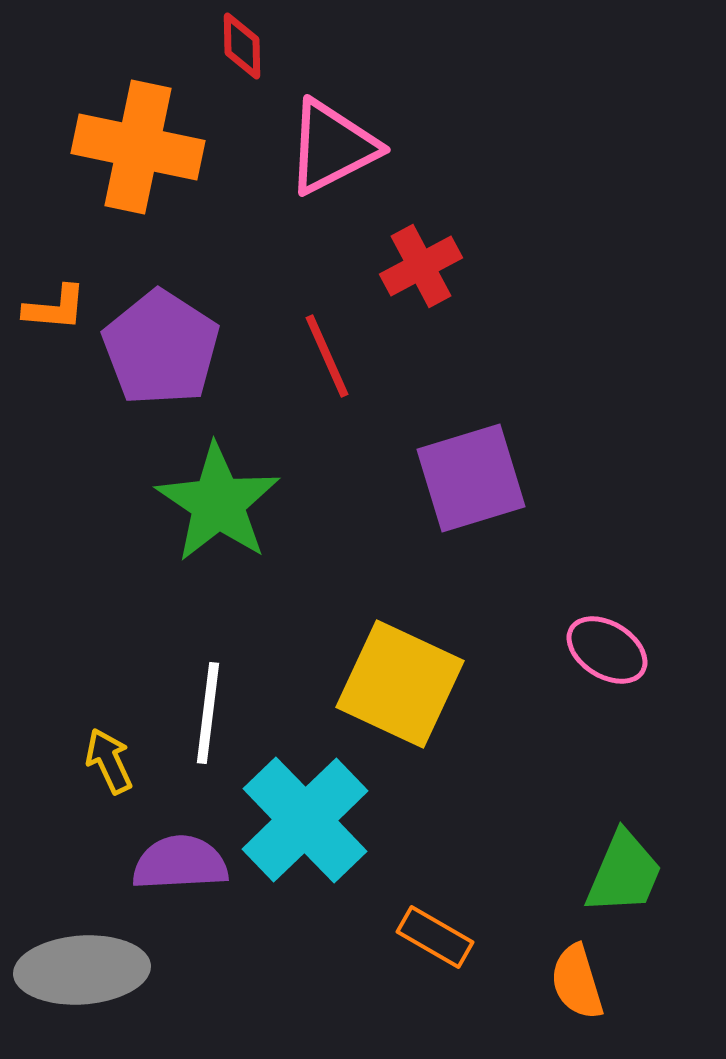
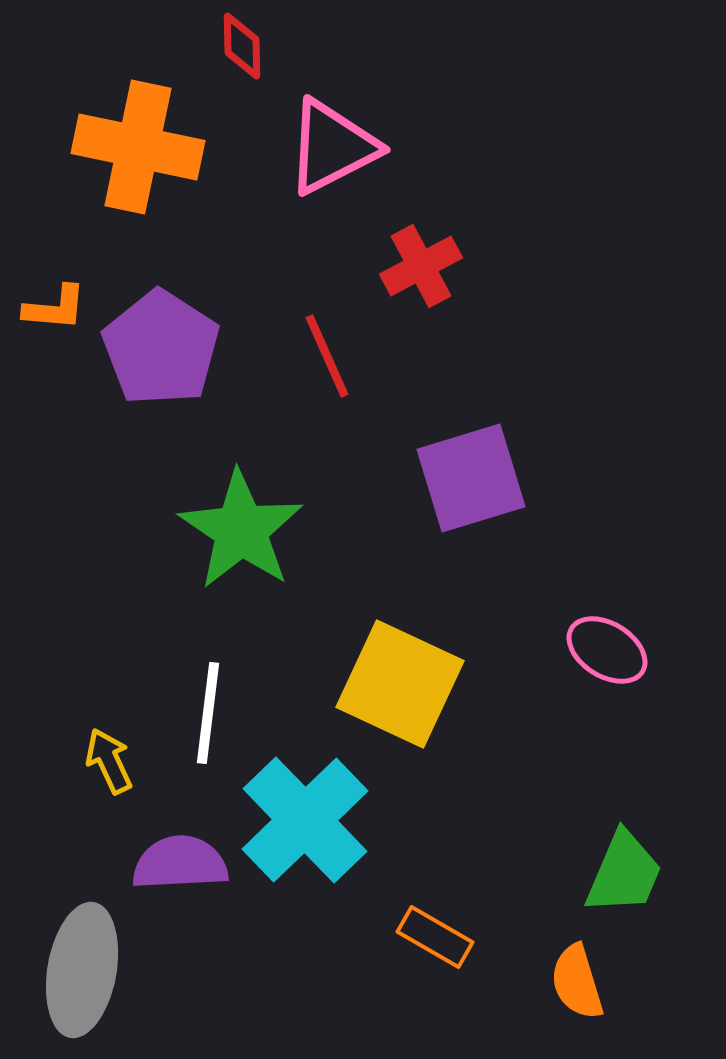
green star: moved 23 px right, 27 px down
gray ellipse: rotated 76 degrees counterclockwise
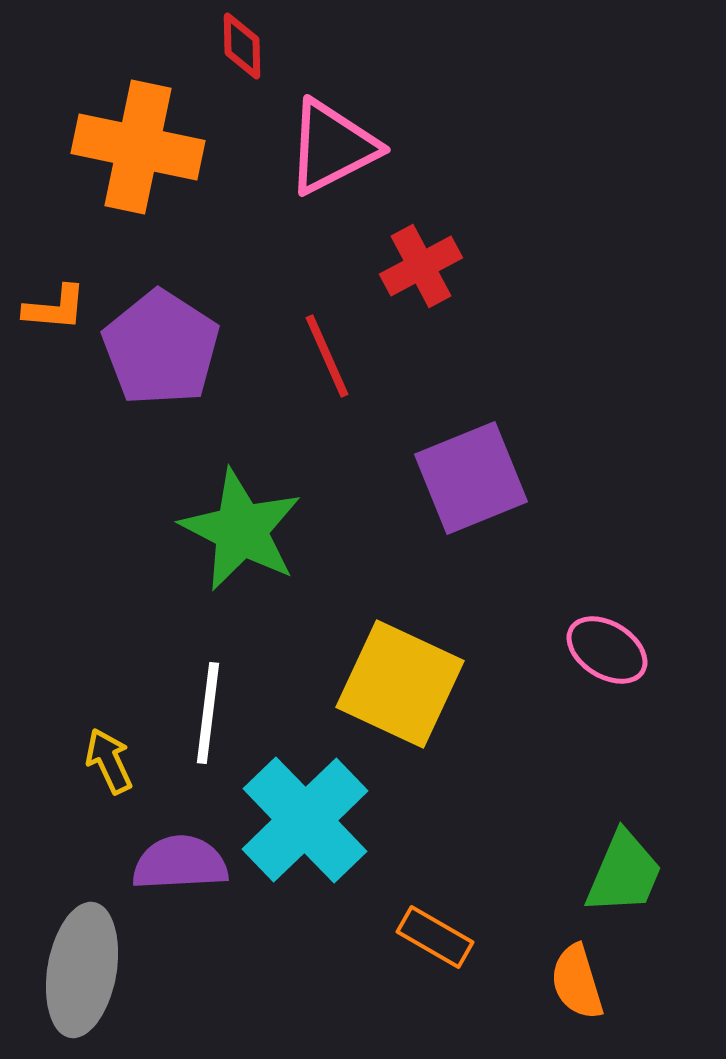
purple square: rotated 5 degrees counterclockwise
green star: rotated 7 degrees counterclockwise
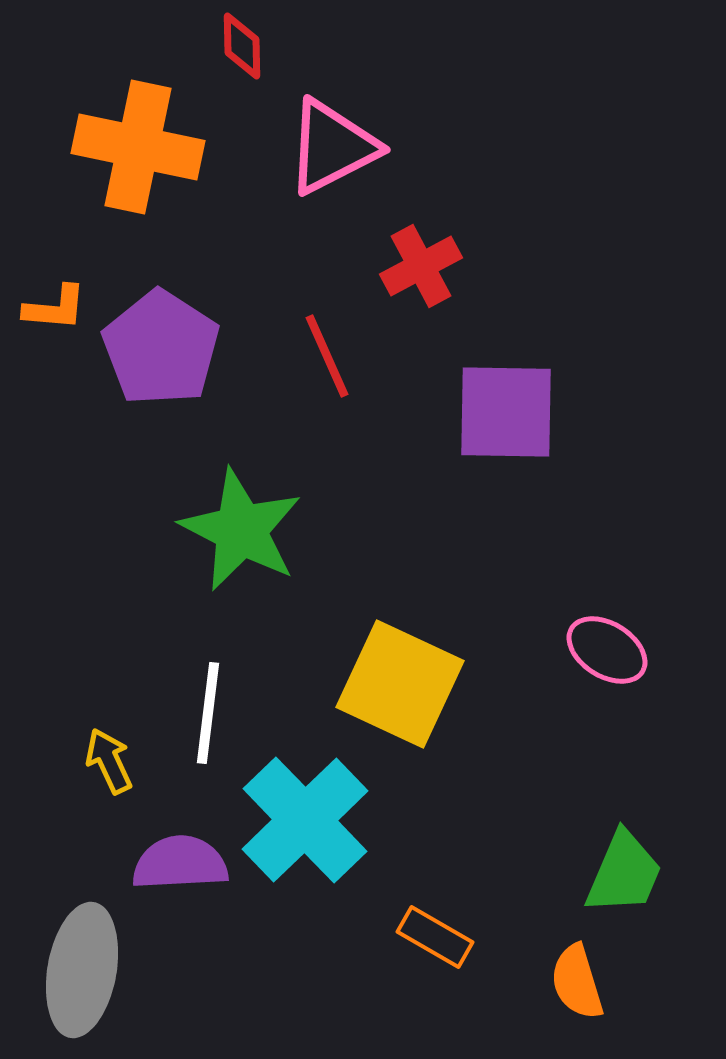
purple square: moved 35 px right, 66 px up; rotated 23 degrees clockwise
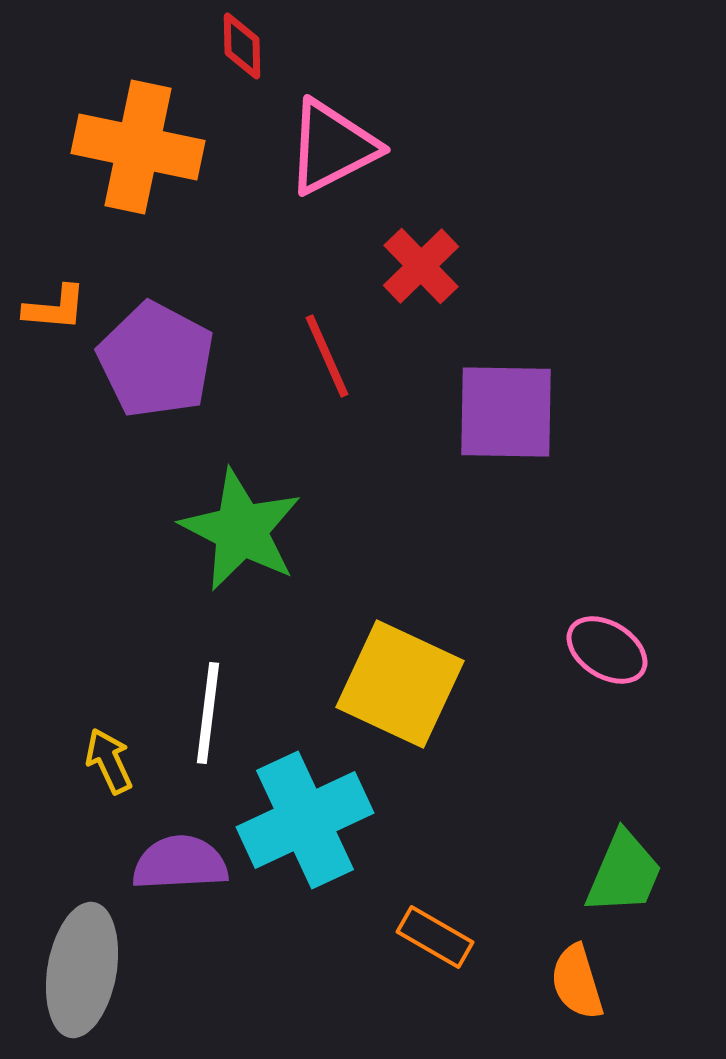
red cross: rotated 16 degrees counterclockwise
purple pentagon: moved 5 px left, 12 px down; rotated 5 degrees counterclockwise
cyan cross: rotated 19 degrees clockwise
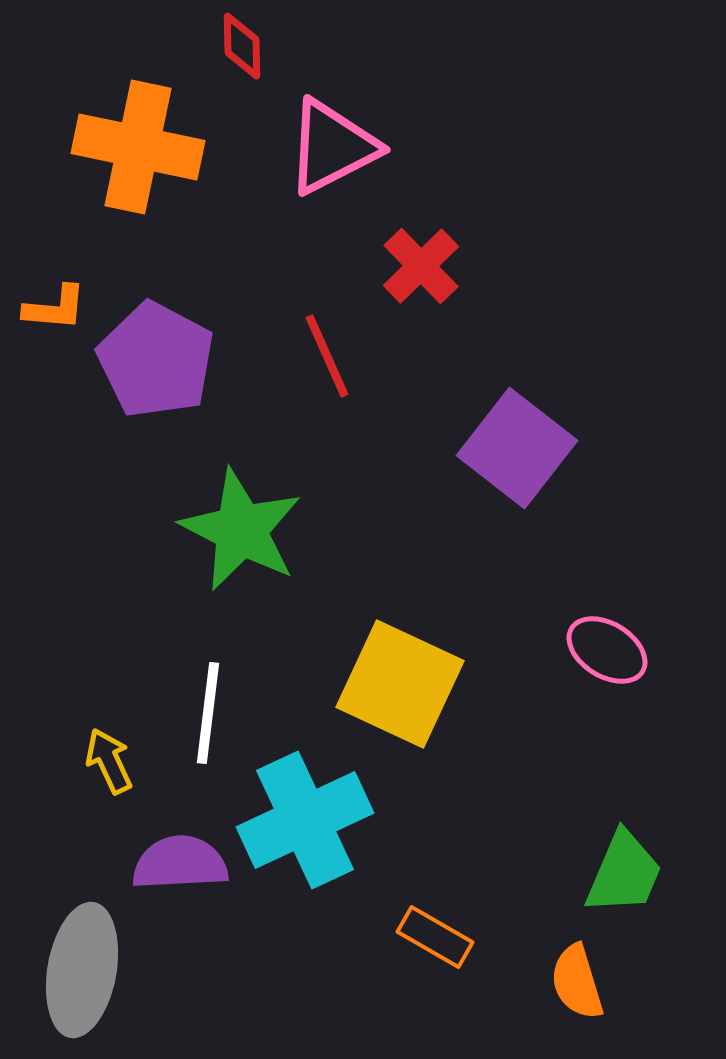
purple square: moved 11 px right, 36 px down; rotated 37 degrees clockwise
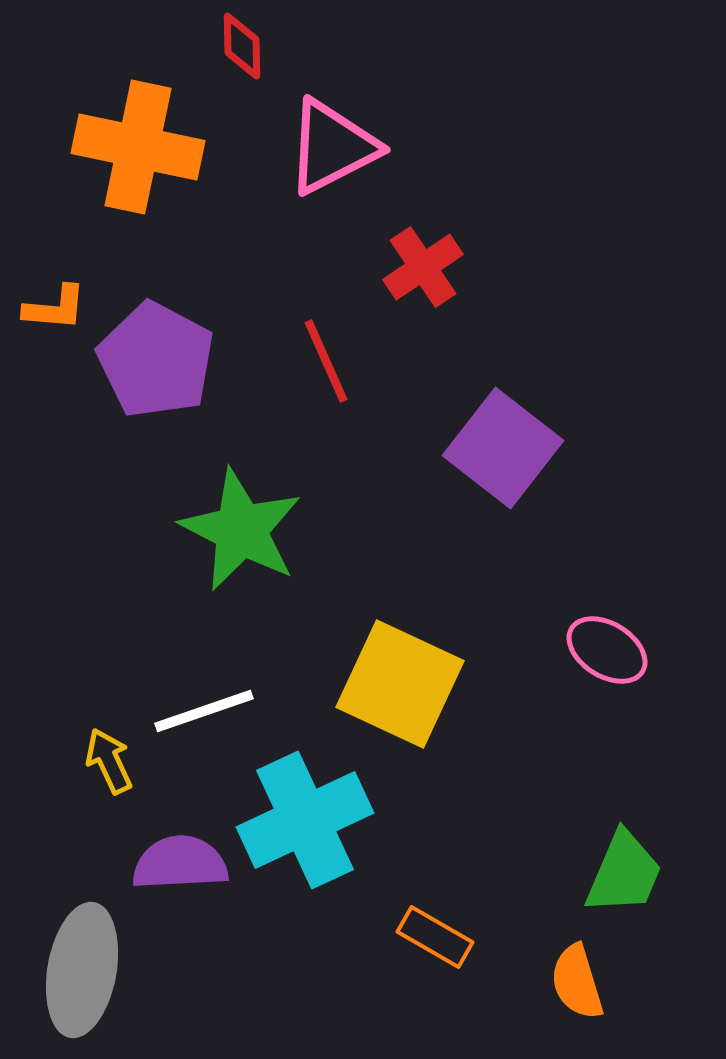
red cross: moved 2 px right, 1 px down; rotated 10 degrees clockwise
red line: moved 1 px left, 5 px down
purple square: moved 14 px left
white line: moved 4 px left, 2 px up; rotated 64 degrees clockwise
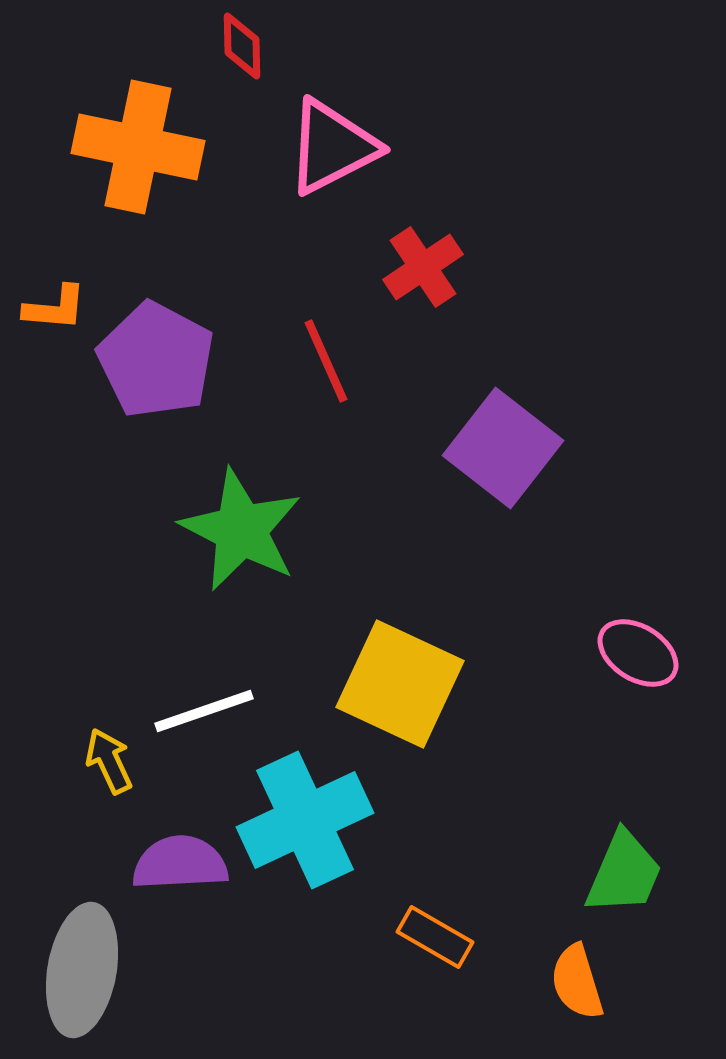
pink ellipse: moved 31 px right, 3 px down
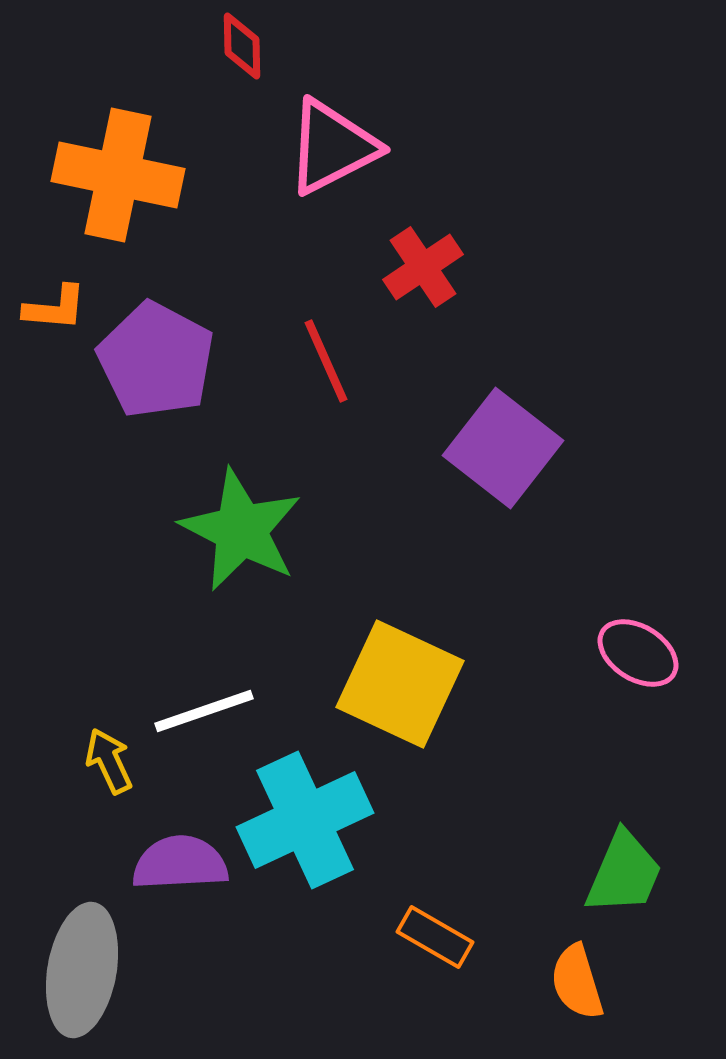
orange cross: moved 20 px left, 28 px down
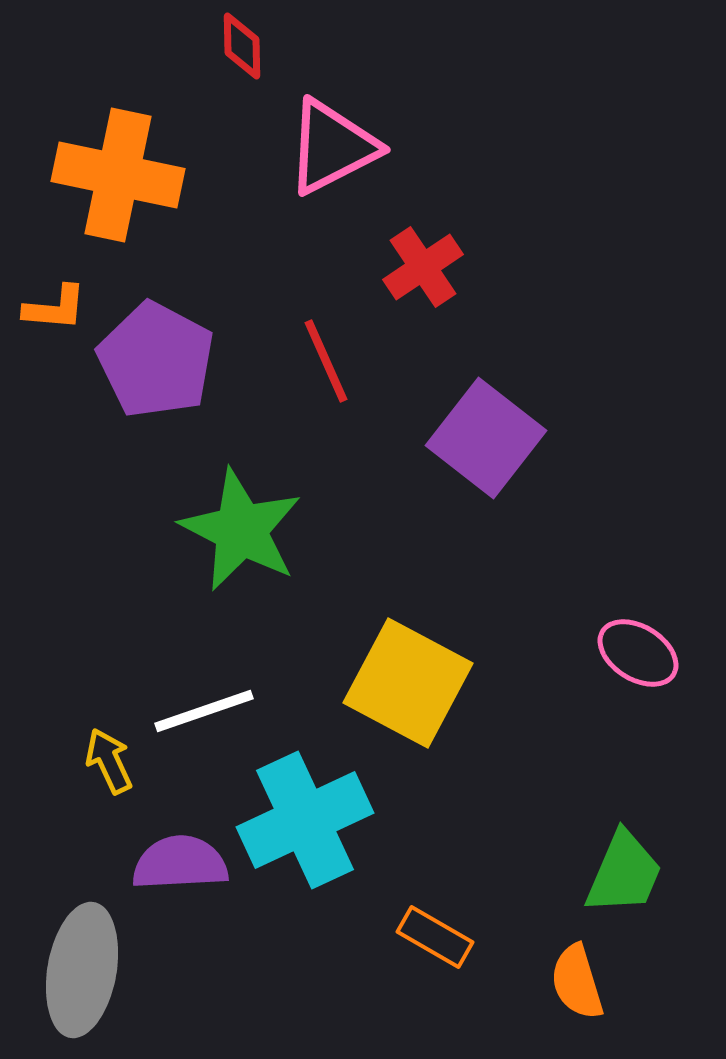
purple square: moved 17 px left, 10 px up
yellow square: moved 8 px right, 1 px up; rotated 3 degrees clockwise
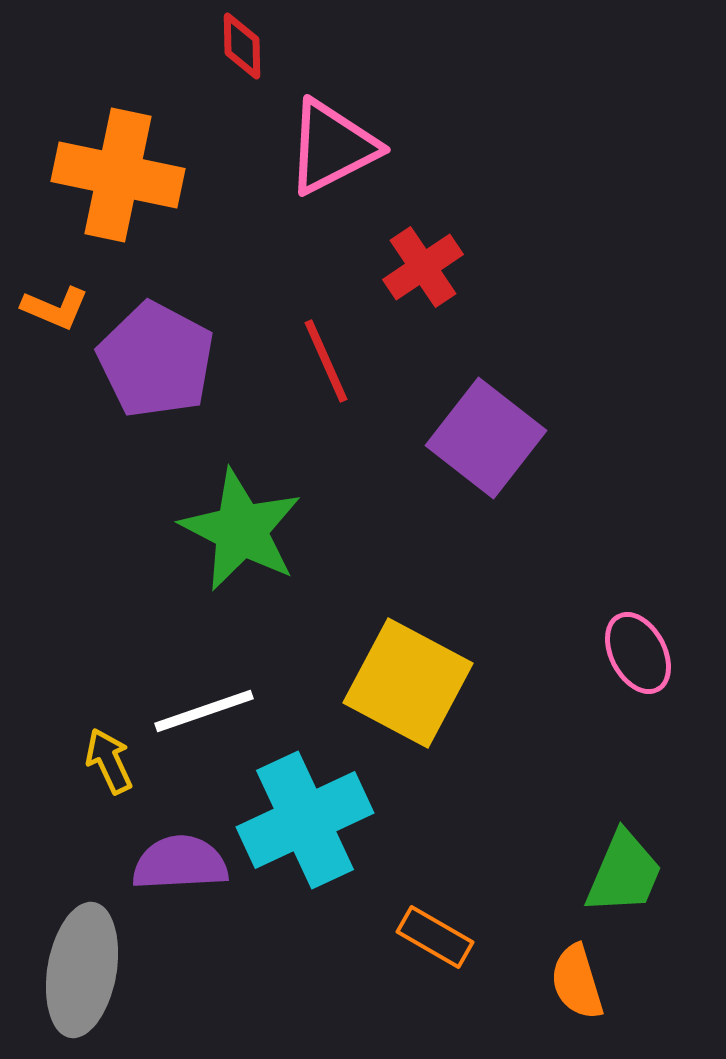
orange L-shape: rotated 18 degrees clockwise
pink ellipse: rotated 30 degrees clockwise
